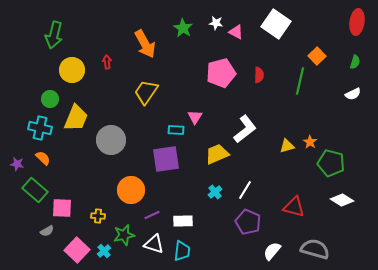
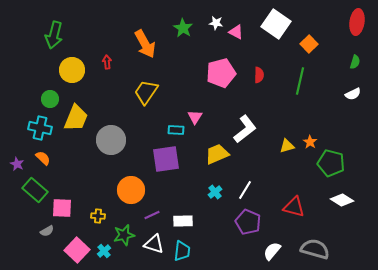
orange square at (317, 56): moved 8 px left, 12 px up
purple star at (17, 164): rotated 16 degrees clockwise
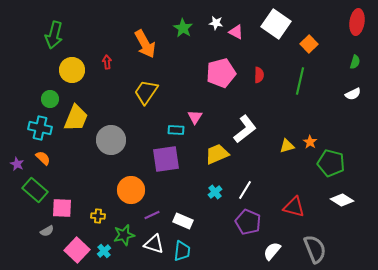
white rectangle at (183, 221): rotated 24 degrees clockwise
gray semicircle at (315, 249): rotated 52 degrees clockwise
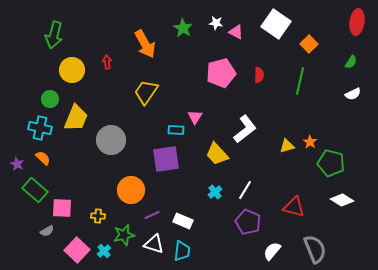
green semicircle at (355, 62): moved 4 px left; rotated 16 degrees clockwise
yellow trapezoid at (217, 154): rotated 110 degrees counterclockwise
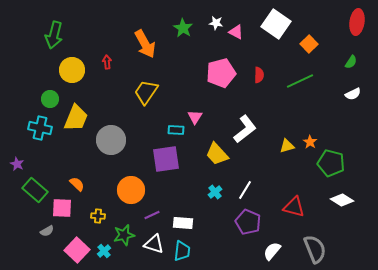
green line at (300, 81): rotated 52 degrees clockwise
orange semicircle at (43, 158): moved 34 px right, 26 px down
white rectangle at (183, 221): moved 2 px down; rotated 18 degrees counterclockwise
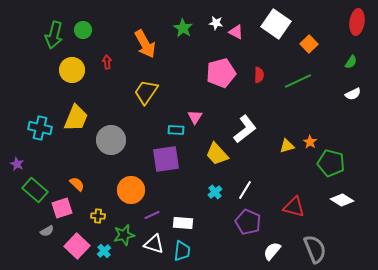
green line at (300, 81): moved 2 px left
green circle at (50, 99): moved 33 px right, 69 px up
pink square at (62, 208): rotated 20 degrees counterclockwise
pink square at (77, 250): moved 4 px up
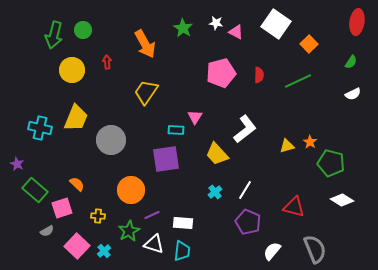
green star at (124, 235): moved 5 px right, 4 px up; rotated 15 degrees counterclockwise
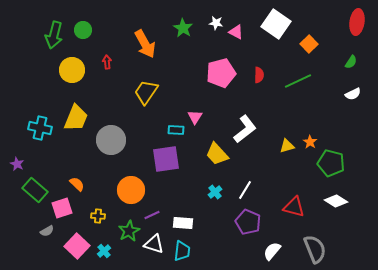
white diamond at (342, 200): moved 6 px left, 1 px down
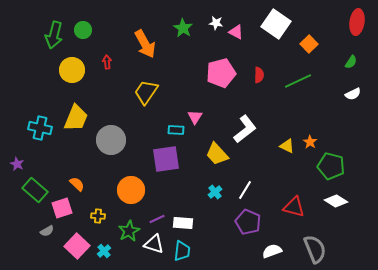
yellow triangle at (287, 146): rotated 42 degrees clockwise
green pentagon at (331, 163): moved 3 px down
purple line at (152, 215): moved 5 px right, 4 px down
white semicircle at (272, 251): rotated 30 degrees clockwise
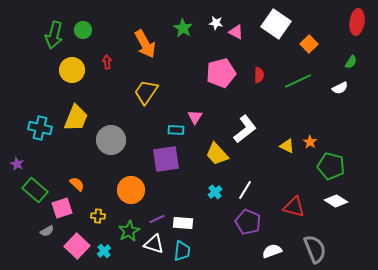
white semicircle at (353, 94): moved 13 px left, 6 px up
